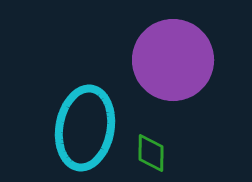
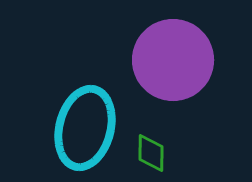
cyan ellipse: rotated 4 degrees clockwise
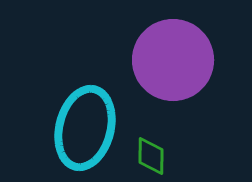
green diamond: moved 3 px down
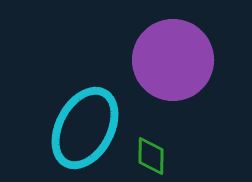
cyan ellipse: rotated 14 degrees clockwise
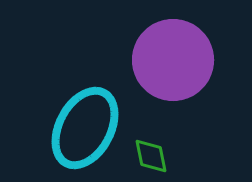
green diamond: rotated 12 degrees counterclockwise
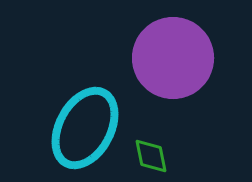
purple circle: moved 2 px up
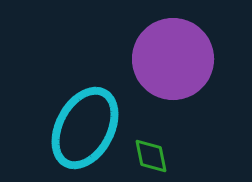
purple circle: moved 1 px down
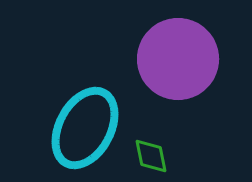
purple circle: moved 5 px right
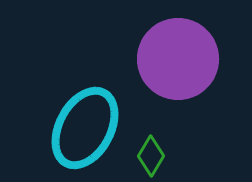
green diamond: rotated 42 degrees clockwise
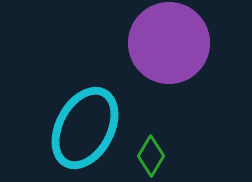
purple circle: moved 9 px left, 16 px up
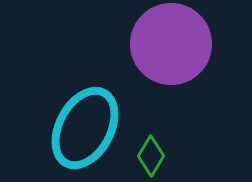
purple circle: moved 2 px right, 1 px down
